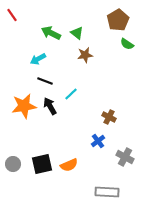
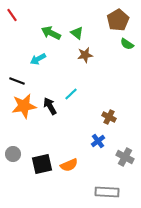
black line: moved 28 px left
gray circle: moved 10 px up
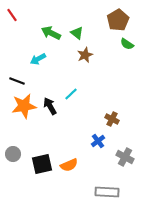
brown star: rotated 14 degrees counterclockwise
brown cross: moved 3 px right, 2 px down
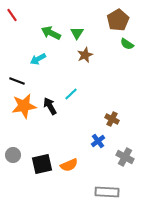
green triangle: rotated 24 degrees clockwise
gray circle: moved 1 px down
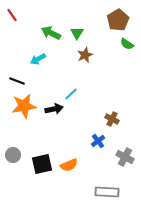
black arrow: moved 4 px right, 3 px down; rotated 108 degrees clockwise
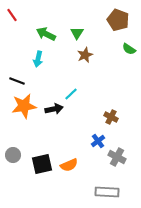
brown pentagon: rotated 20 degrees counterclockwise
green arrow: moved 5 px left, 1 px down
green semicircle: moved 2 px right, 5 px down
cyan arrow: rotated 49 degrees counterclockwise
brown cross: moved 1 px left, 2 px up
gray cross: moved 8 px left
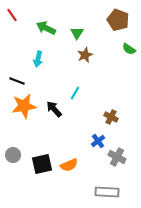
green arrow: moved 6 px up
cyan line: moved 4 px right, 1 px up; rotated 16 degrees counterclockwise
black arrow: rotated 120 degrees counterclockwise
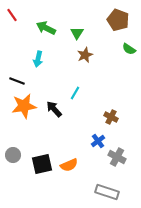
gray rectangle: rotated 15 degrees clockwise
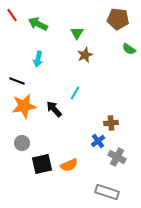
brown pentagon: moved 1 px up; rotated 15 degrees counterclockwise
green arrow: moved 8 px left, 4 px up
brown cross: moved 6 px down; rotated 32 degrees counterclockwise
gray circle: moved 9 px right, 12 px up
